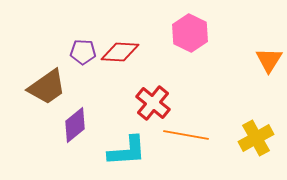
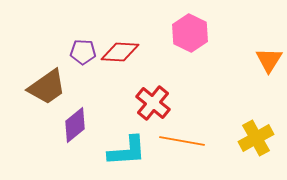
orange line: moved 4 px left, 6 px down
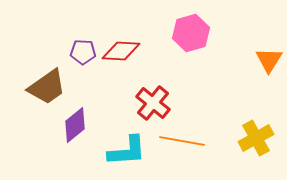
pink hexagon: moved 1 px right; rotated 18 degrees clockwise
red diamond: moved 1 px right, 1 px up
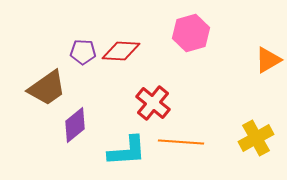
orange triangle: moved 1 px left; rotated 28 degrees clockwise
brown trapezoid: moved 1 px down
orange line: moved 1 px left, 1 px down; rotated 6 degrees counterclockwise
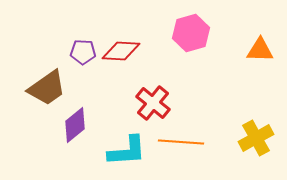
orange triangle: moved 8 px left, 10 px up; rotated 32 degrees clockwise
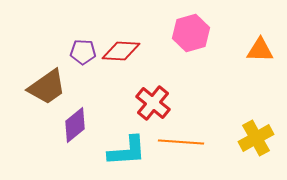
brown trapezoid: moved 1 px up
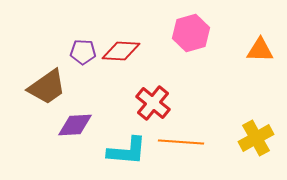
purple diamond: rotated 36 degrees clockwise
cyan L-shape: rotated 9 degrees clockwise
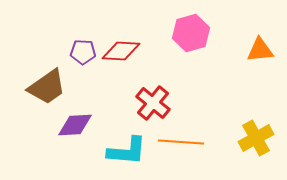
orange triangle: rotated 8 degrees counterclockwise
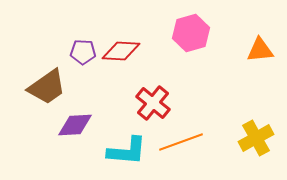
orange line: rotated 24 degrees counterclockwise
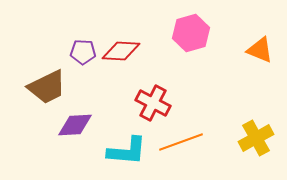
orange triangle: rotated 28 degrees clockwise
brown trapezoid: rotated 9 degrees clockwise
red cross: rotated 12 degrees counterclockwise
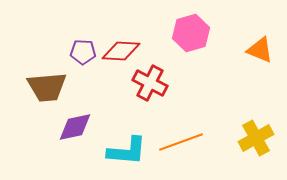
brown trapezoid: rotated 21 degrees clockwise
red cross: moved 3 px left, 20 px up
purple diamond: moved 2 px down; rotated 9 degrees counterclockwise
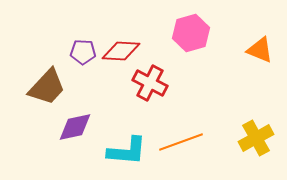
brown trapezoid: rotated 42 degrees counterclockwise
